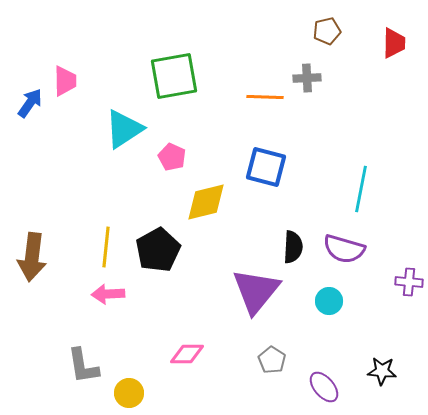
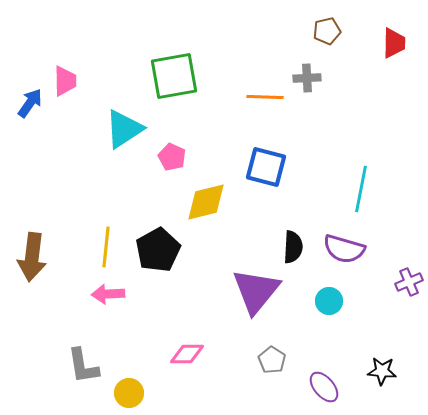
purple cross: rotated 28 degrees counterclockwise
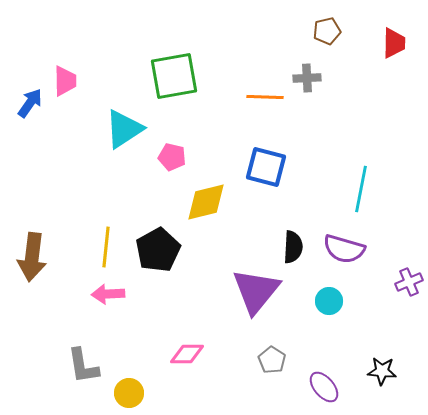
pink pentagon: rotated 12 degrees counterclockwise
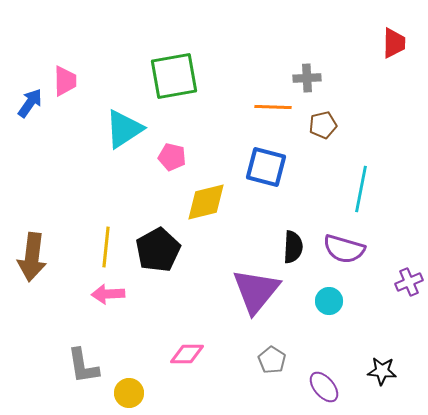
brown pentagon: moved 4 px left, 94 px down
orange line: moved 8 px right, 10 px down
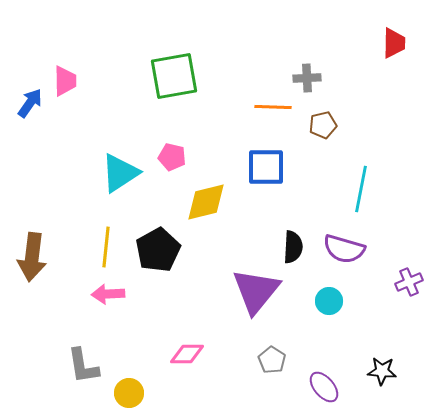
cyan triangle: moved 4 px left, 44 px down
blue square: rotated 15 degrees counterclockwise
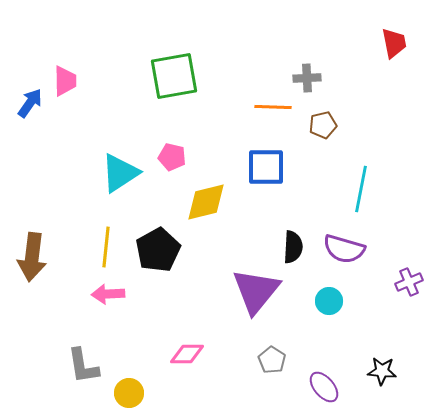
red trapezoid: rotated 12 degrees counterclockwise
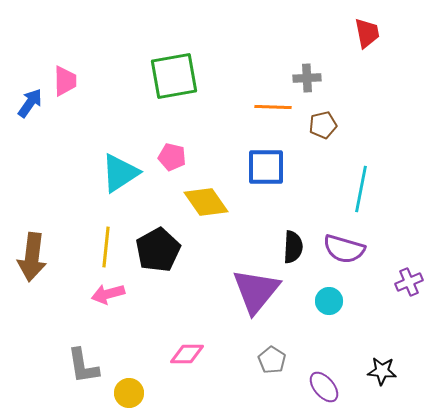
red trapezoid: moved 27 px left, 10 px up
yellow diamond: rotated 69 degrees clockwise
pink arrow: rotated 12 degrees counterclockwise
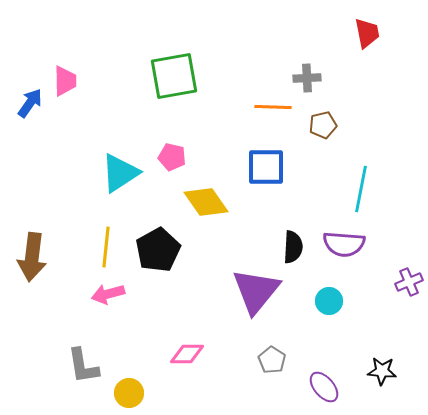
purple semicircle: moved 5 px up; rotated 12 degrees counterclockwise
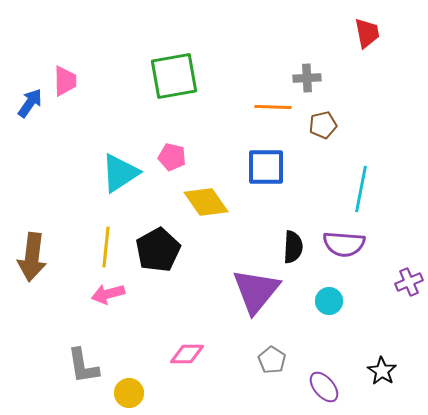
black star: rotated 28 degrees clockwise
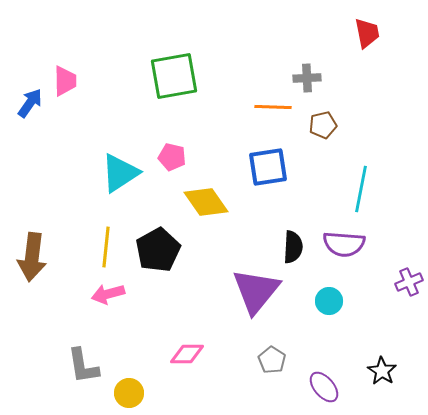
blue square: moved 2 px right; rotated 9 degrees counterclockwise
